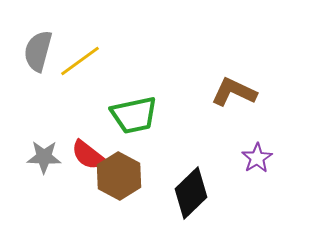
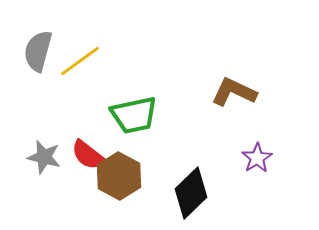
gray star: rotated 12 degrees clockwise
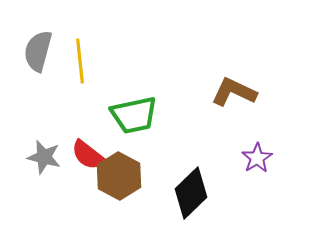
yellow line: rotated 60 degrees counterclockwise
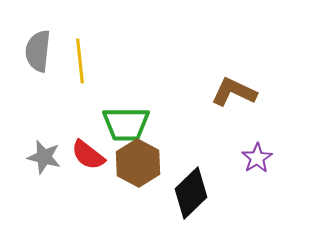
gray semicircle: rotated 9 degrees counterclockwise
green trapezoid: moved 8 px left, 9 px down; rotated 12 degrees clockwise
brown hexagon: moved 19 px right, 13 px up
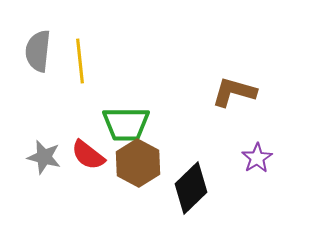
brown L-shape: rotated 9 degrees counterclockwise
black diamond: moved 5 px up
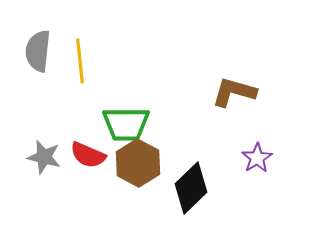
red semicircle: rotated 15 degrees counterclockwise
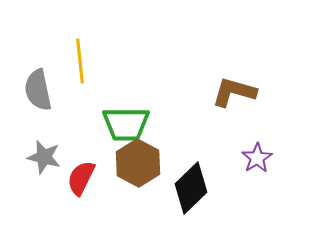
gray semicircle: moved 39 px down; rotated 18 degrees counterclockwise
red semicircle: moved 7 px left, 23 px down; rotated 93 degrees clockwise
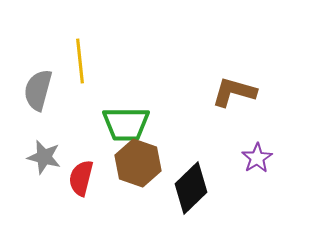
gray semicircle: rotated 27 degrees clockwise
brown hexagon: rotated 9 degrees counterclockwise
red semicircle: rotated 12 degrees counterclockwise
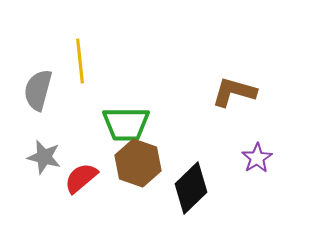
red semicircle: rotated 36 degrees clockwise
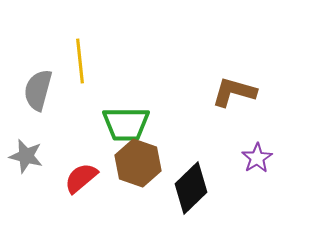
gray star: moved 18 px left, 1 px up
